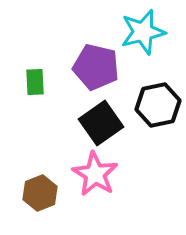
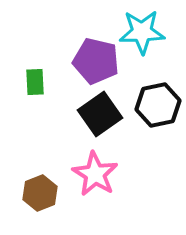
cyan star: moved 1 px left; rotated 12 degrees clockwise
purple pentagon: moved 6 px up
black square: moved 1 px left, 9 px up
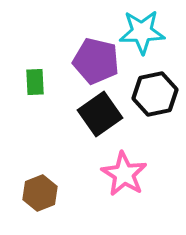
black hexagon: moved 3 px left, 11 px up
pink star: moved 29 px right
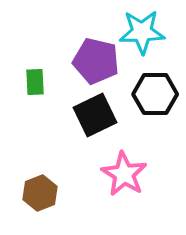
black hexagon: rotated 12 degrees clockwise
black square: moved 5 px left, 1 px down; rotated 9 degrees clockwise
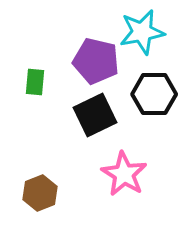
cyan star: rotated 9 degrees counterclockwise
green rectangle: rotated 8 degrees clockwise
black hexagon: moved 1 px left
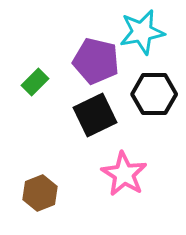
green rectangle: rotated 40 degrees clockwise
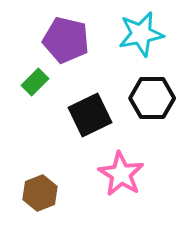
cyan star: moved 1 px left, 2 px down
purple pentagon: moved 30 px left, 21 px up
black hexagon: moved 2 px left, 4 px down
black square: moved 5 px left
pink star: moved 3 px left
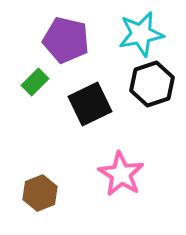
black hexagon: moved 14 px up; rotated 18 degrees counterclockwise
black square: moved 11 px up
